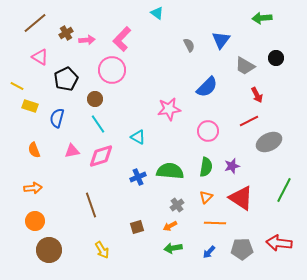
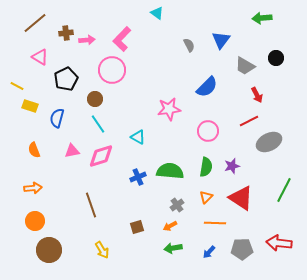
brown cross at (66, 33): rotated 24 degrees clockwise
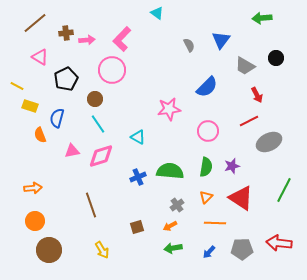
orange semicircle at (34, 150): moved 6 px right, 15 px up
